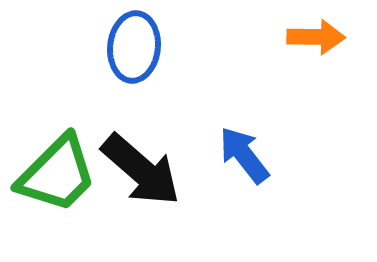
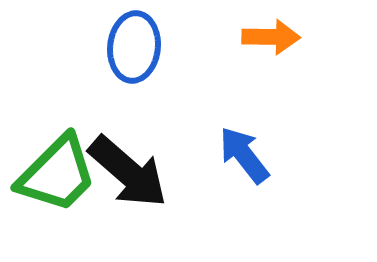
orange arrow: moved 45 px left
black arrow: moved 13 px left, 2 px down
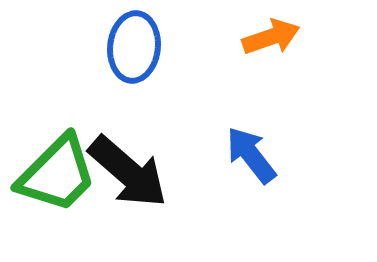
orange arrow: rotated 20 degrees counterclockwise
blue arrow: moved 7 px right
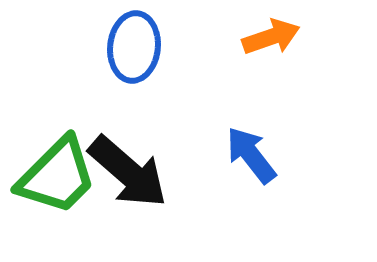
green trapezoid: moved 2 px down
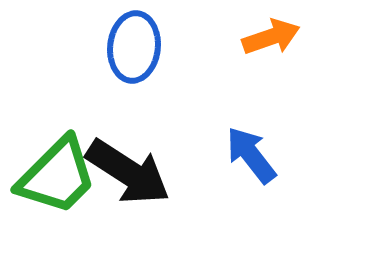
black arrow: rotated 8 degrees counterclockwise
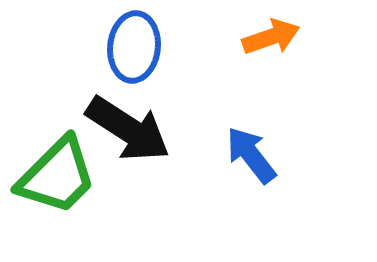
black arrow: moved 43 px up
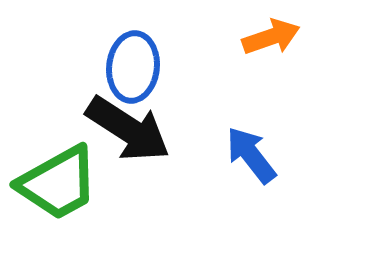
blue ellipse: moved 1 px left, 20 px down
green trapezoid: moved 1 px right, 7 px down; rotated 16 degrees clockwise
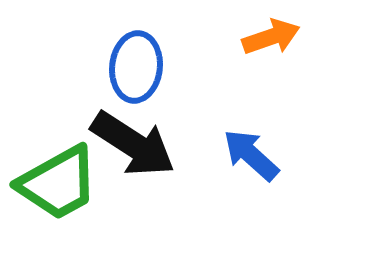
blue ellipse: moved 3 px right
black arrow: moved 5 px right, 15 px down
blue arrow: rotated 10 degrees counterclockwise
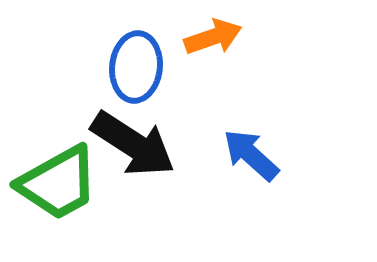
orange arrow: moved 58 px left
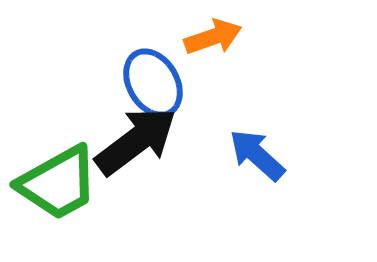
blue ellipse: moved 17 px right, 16 px down; rotated 36 degrees counterclockwise
black arrow: moved 3 px right, 3 px up; rotated 70 degrees counterclockwise
blue arrow: moved 6 px right
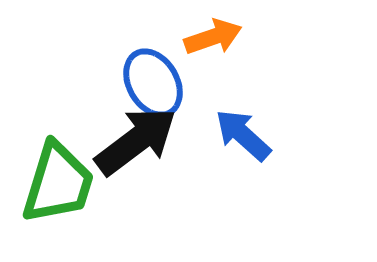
blue arrow: moved 14 px left, 20 px up
green trapezoid: rotated 44 degrees counterclockwise
